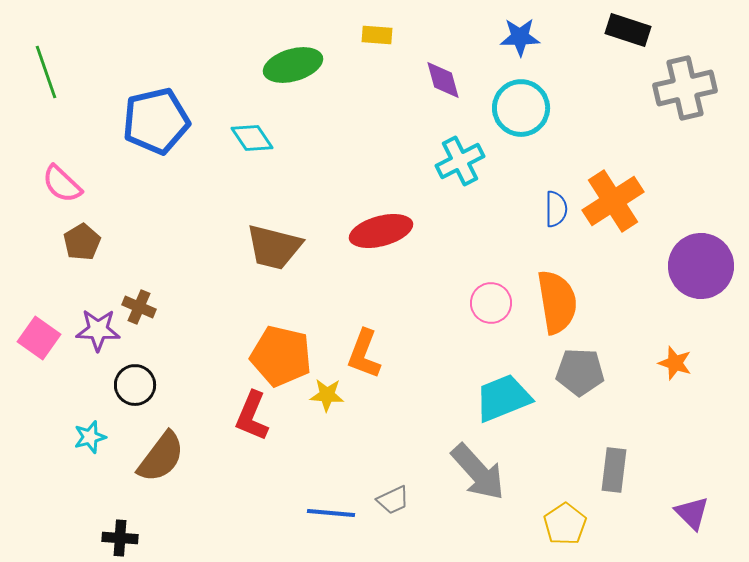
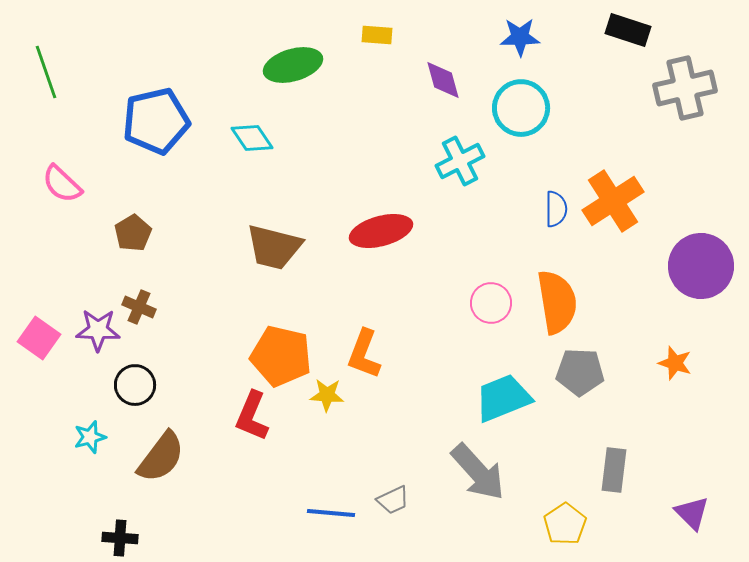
brown pentagon: moved 51 px right, 9 px up
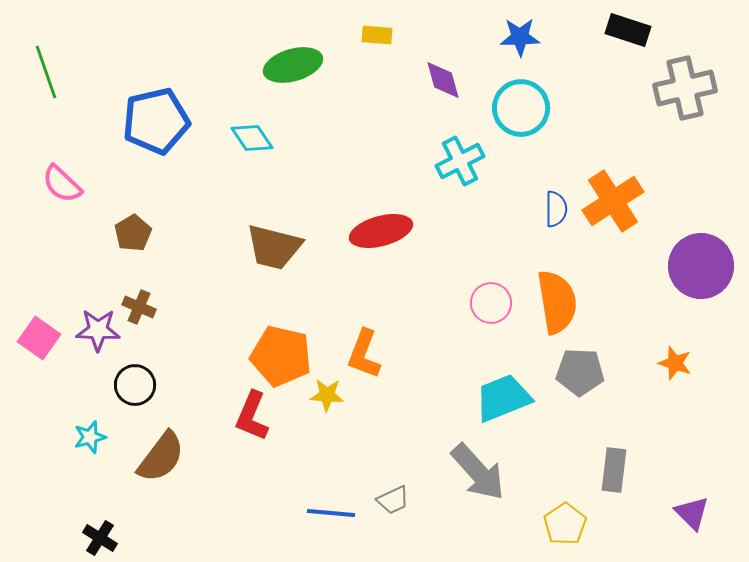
black cross: moved 20 px left; rotated 28 degrees clockwise
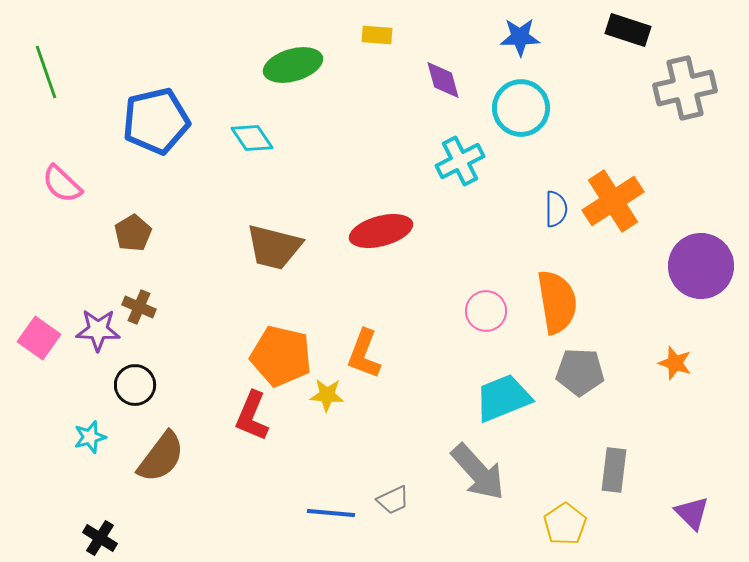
pink circle: moved 5 px left, 8 px down
